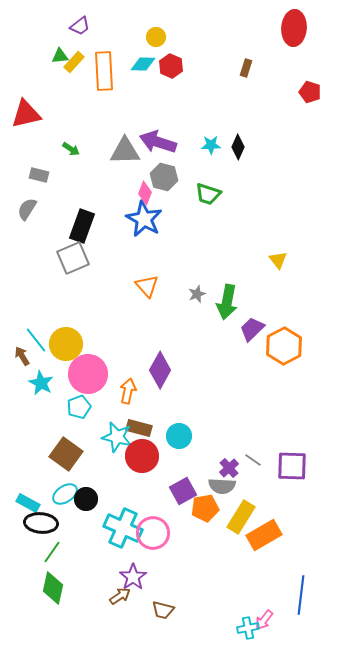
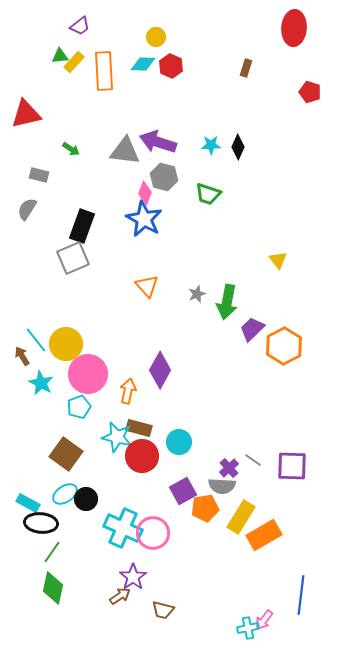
gray triangle at (125, 151): rotated 8 degrees clockwise
cyan circle at (179, 436): moved 6 px down
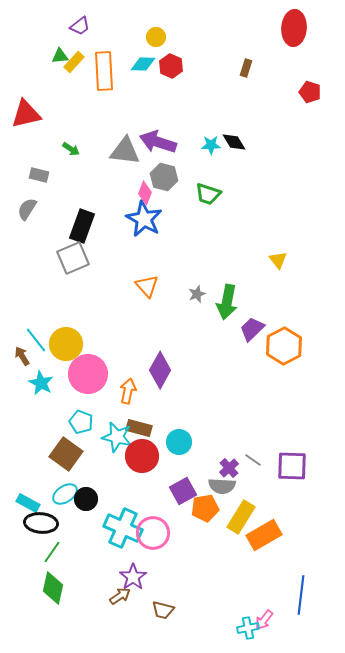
black diamond at (238, 147): moved 4 px left, 5 px up; rotated 55 degrees counterclockwise
cyan pentagon at (79, 407): moved 2 px right, 15 px down; rotated 30 degrees counterclockwise
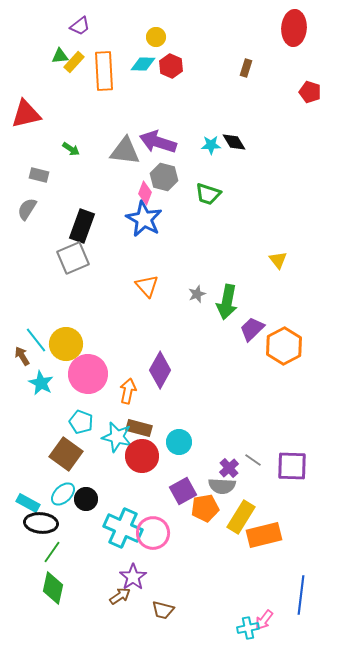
cyan ellipse at (65, 494): moved 2 px left; rotated 10 degrees counterclockwise
orange rectangle at (264, 535): rotated 16 degrees clockwise
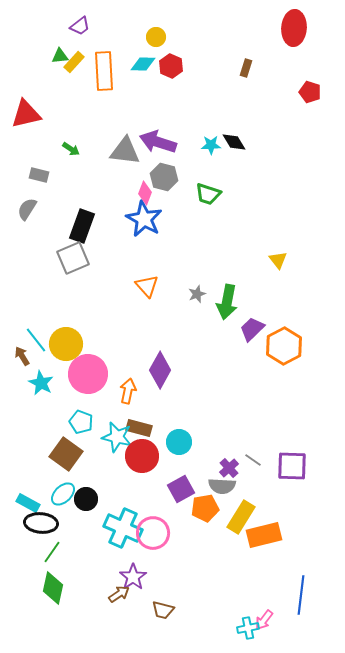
purple square at (183, 491): moved 2 px left, 2 px up
brown arrow at (120, 596): moved 1 px left, 2 px up
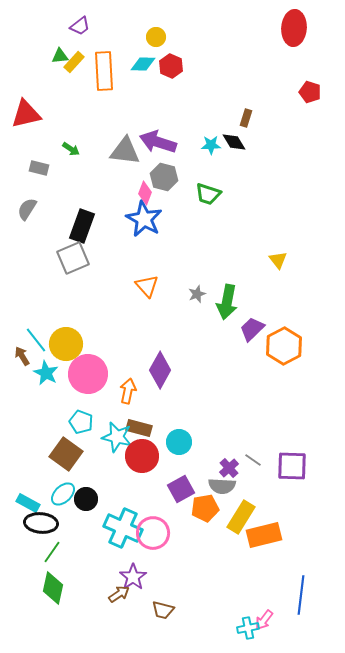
brown rectangle at (246, 68): moved 50 px down
gray rectangle at (39, 175): moved 7 px up
cyan star at (41, 383): moved 5 px right, 10 px up
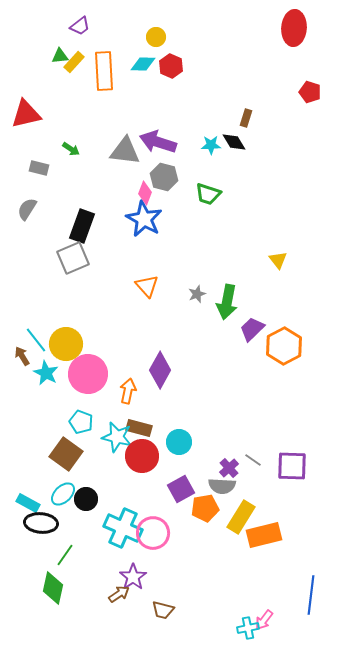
green line at (52, 552): moved 13 px right, 3 px down
blue line at (301, 595): moved 10 px right
